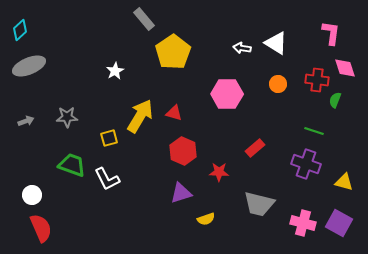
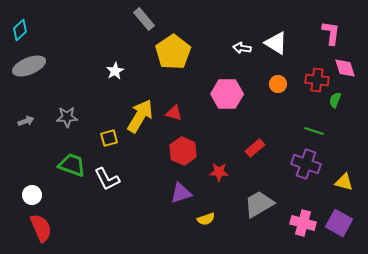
gray trapezoid: rotated 136 degrees clockwise
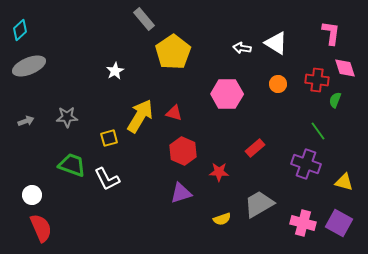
green line: moved 4 px right; rotated 36 degrees clockwise
yellow semicircle: moved 16 px right
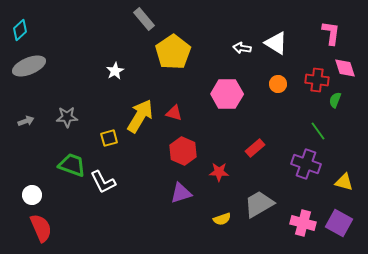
white L-shape: moved 4 px left, 3 px down
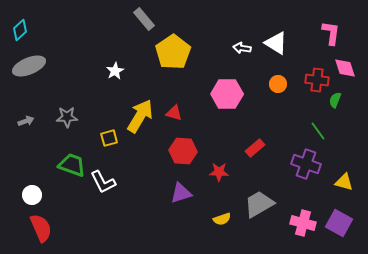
red hexagon: rotated 20 degrees counterclockwise
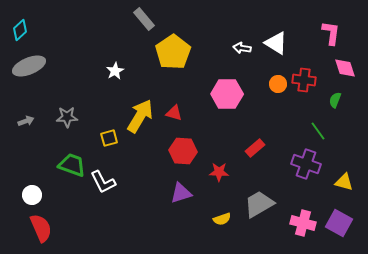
red cross: moved 13 px left
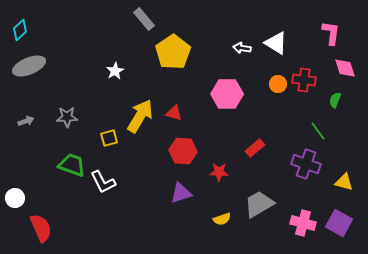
white circle: moved 17 px left, 3 px down
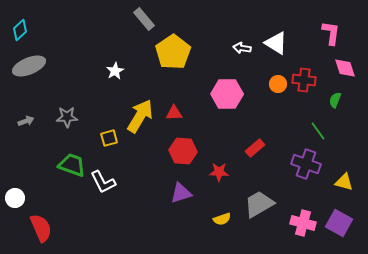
red triangle: rotated 18 degrees counterclockwise
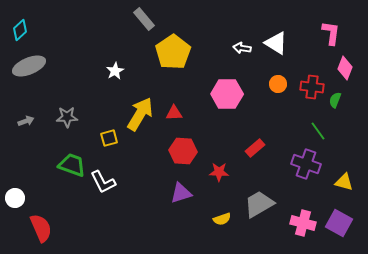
pink diamond: rotated 40 degrees clockwise
red cross: moved 8 px right, 7 px down
yellow arrow: moved 2 px up
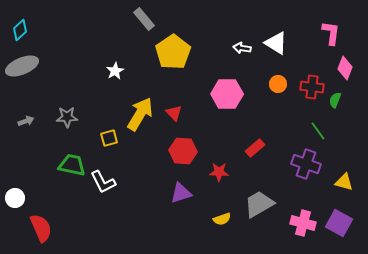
gray ellipse: moved 7 px left
red triangle: rotated 48 degrees clockwise
green trapezoid: rotated 8 degrees counterclockwise
